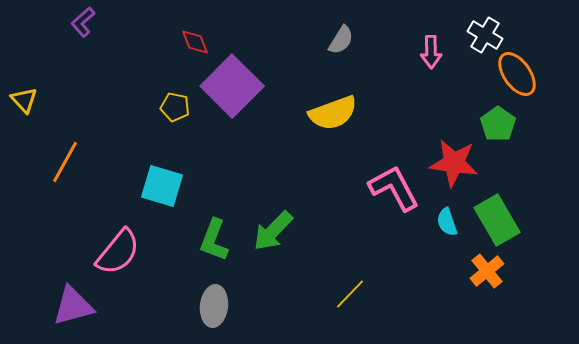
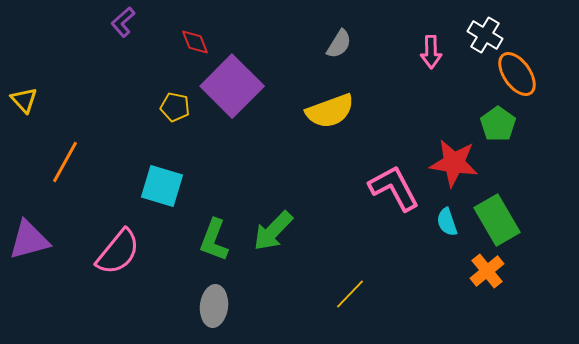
purple L-shape: moved 40 px right
gray semicircle: moved 2 px left, 4 px down
yellow semicircle: moved 3 px left, 2 px up
purple triangle: moved 44 px left, 66 px up
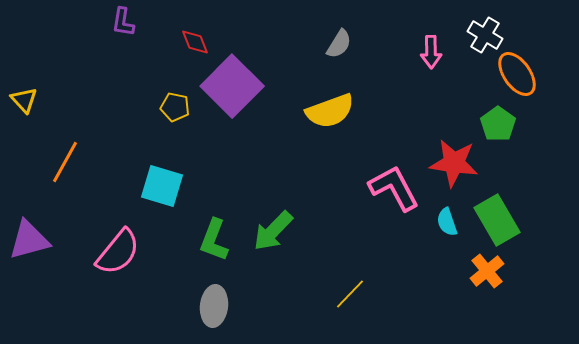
purple L-shape: rotated 40 degrees counterclockwise
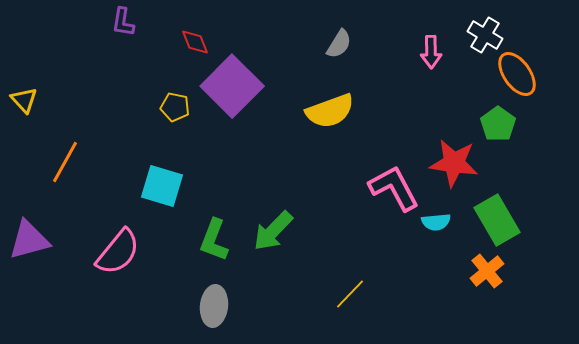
cyan semicircle: moved 11 px left; rotated 76 degrees counterclockwise
